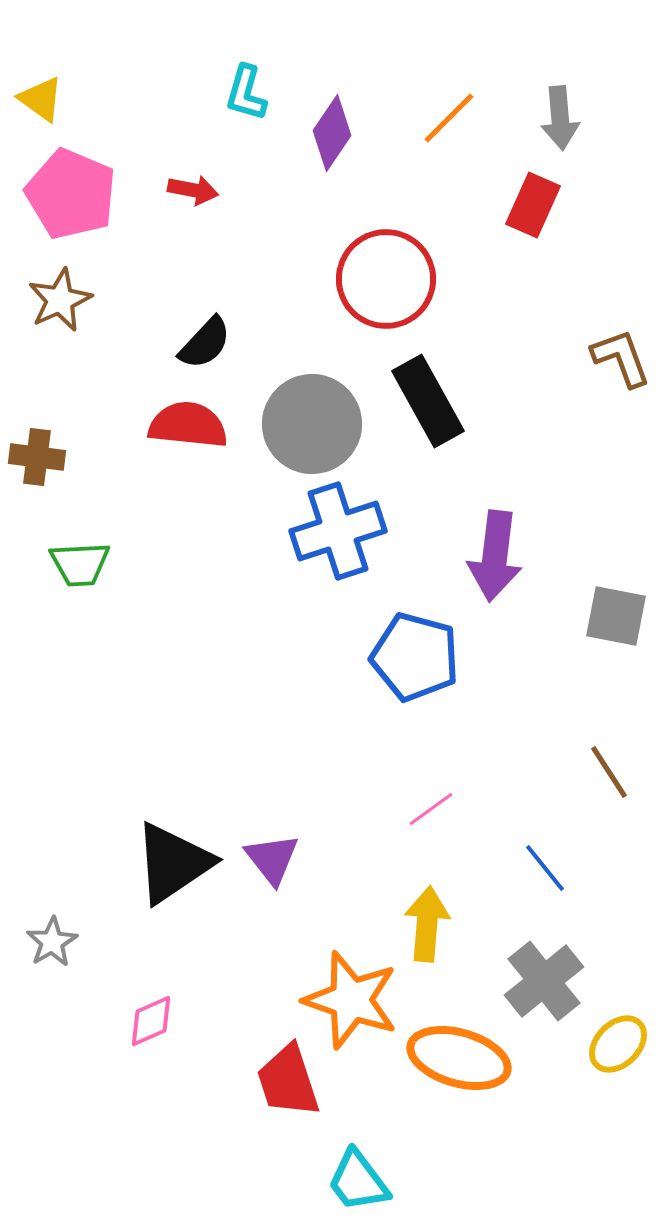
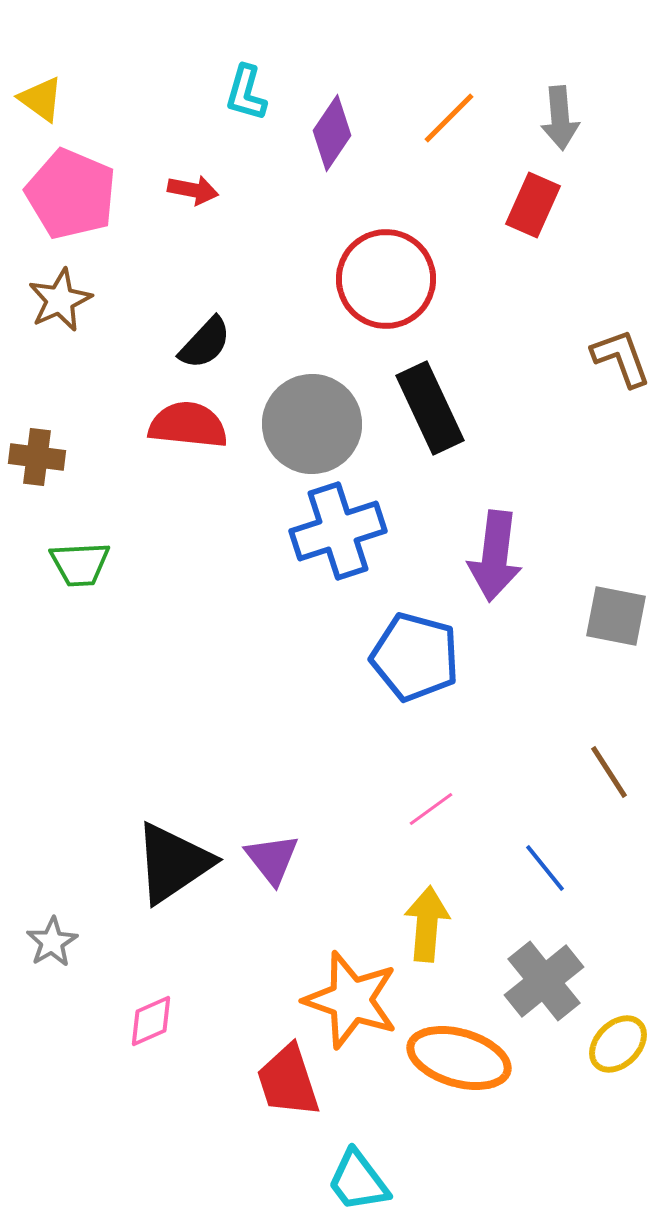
black rectangle: moved 2 px right, 7 px down; rotated 4 degrees clockwise
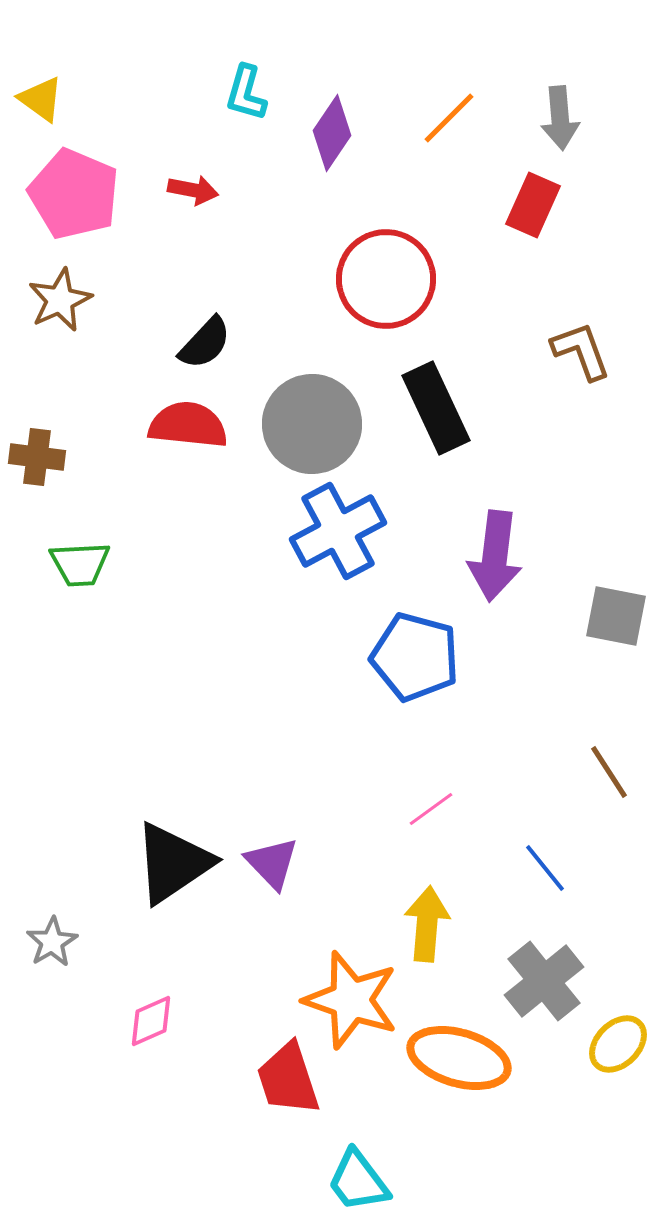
pink pentagon: moved 3 px right
brown L-shape: moved 40 px left, 7 px up
black rectangle: moved 6 px right
blue cross: rotated 10 degrees counterclockwise
purple triangle: moved 4 px down; rotated 6 degrees counterclockwise
red trapezoid: moved 2 px up
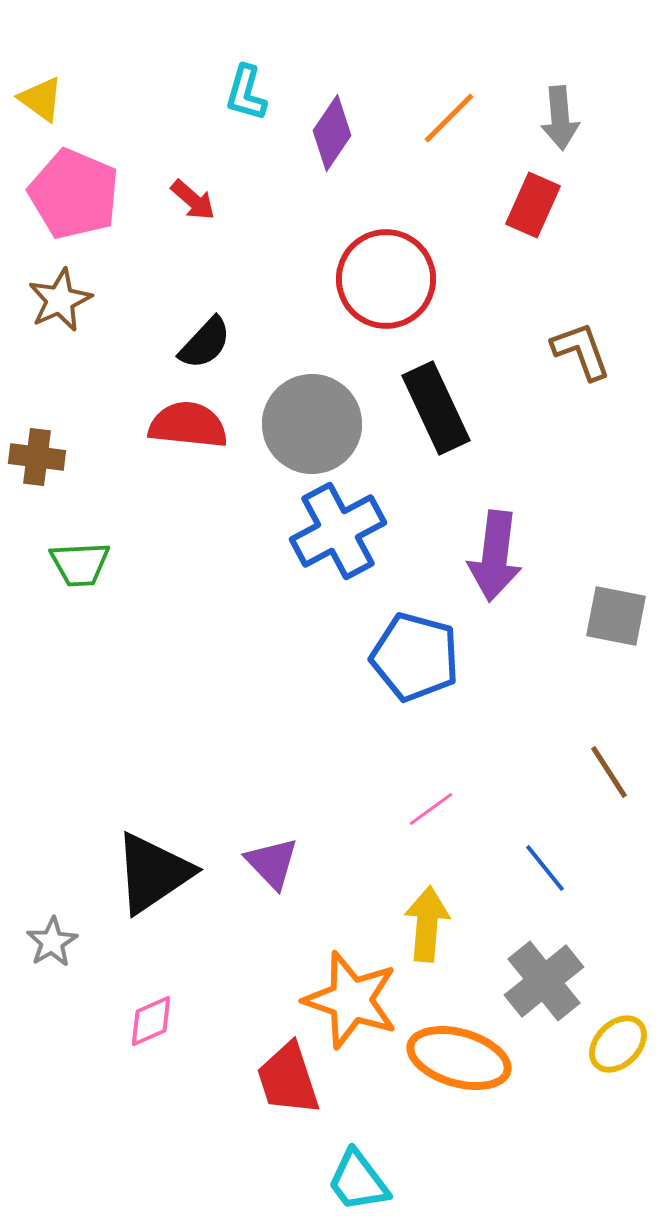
red arrow: moved 10 px down; rotated 30 degrees clockwise
black triangle: moved 20 px left, 10 px down
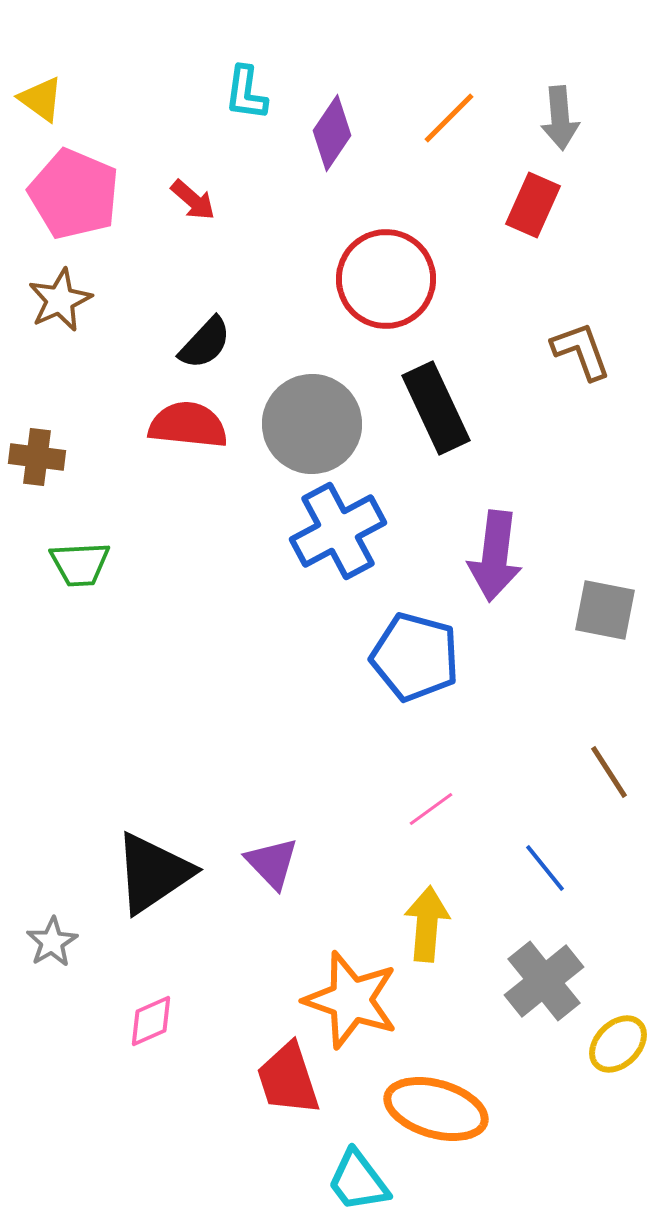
cyan L-shape: rotated 8 degrees counterclockwise
gray square: moved 11 px left, 6 px up
orange ellipse: moved 23 px left, 51 px down
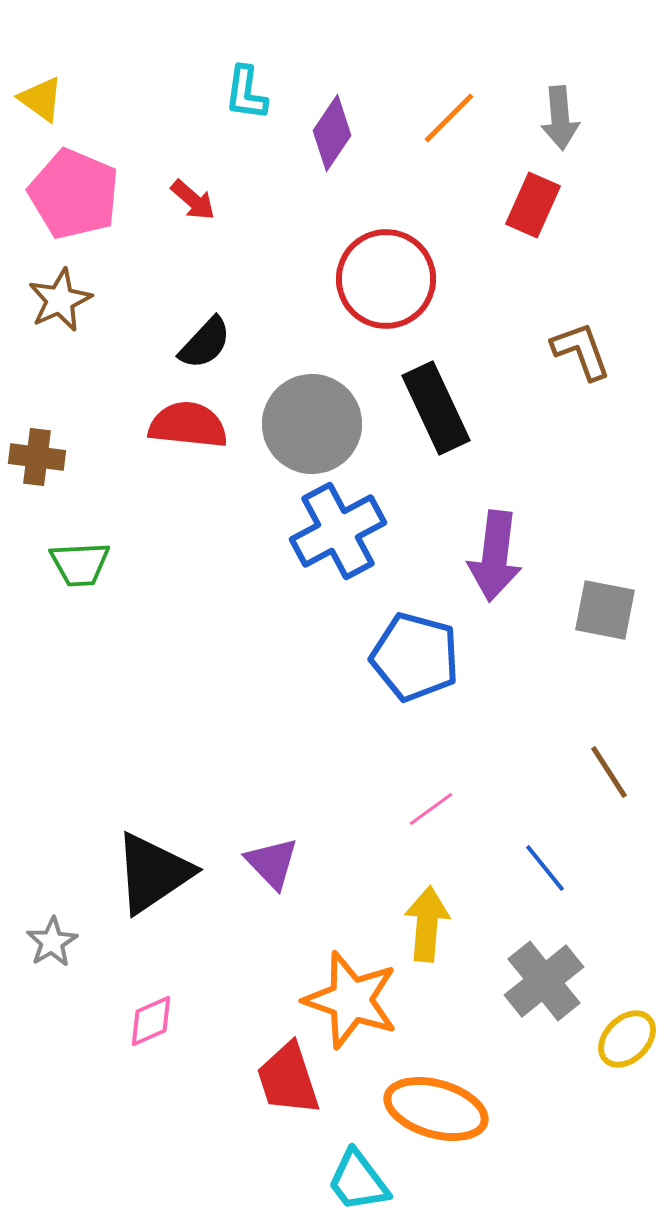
yellow ellipse: moved 9 px right, 5 px up
